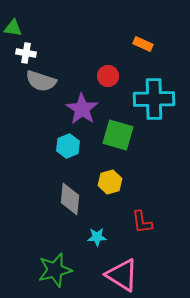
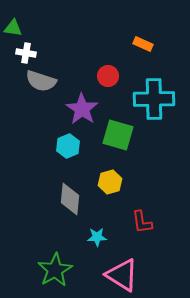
green star: rotated 16 degrees counterclockwise
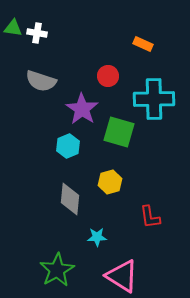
white cross: moved 11 px right, 20 px up
green square: moved 1 px right, 3 px up
red L-shape: moved 8 px right, 5 px up
green star: moved 2 px right
pink triangle: moved 1 px down
